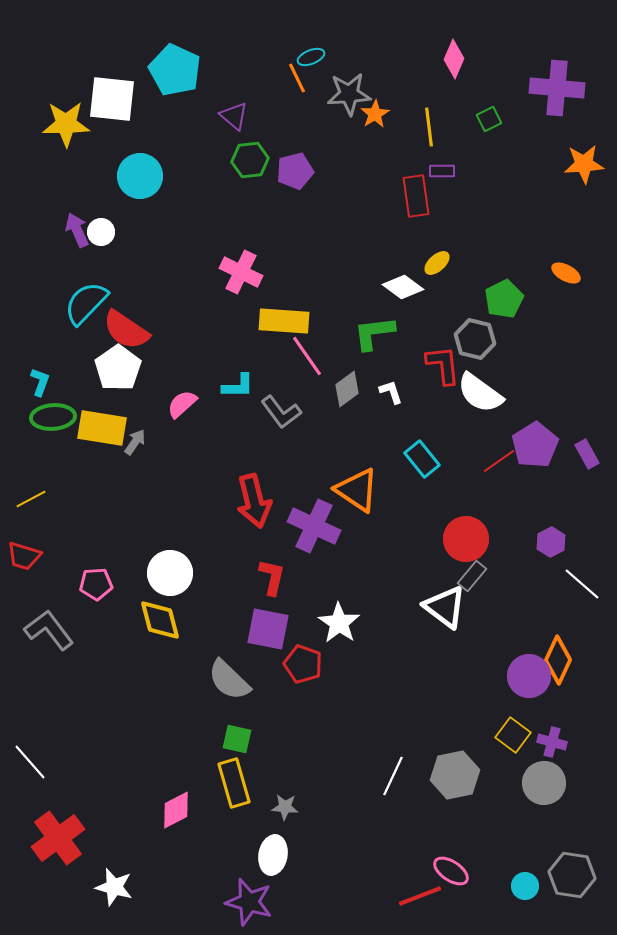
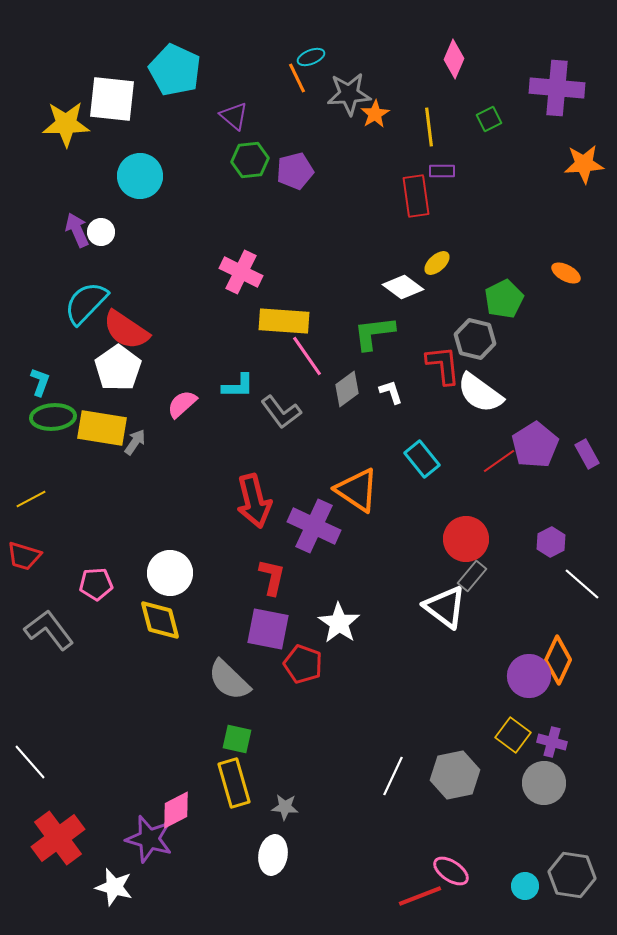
purple star at (249, 902): moved 100 px left, 63 px up
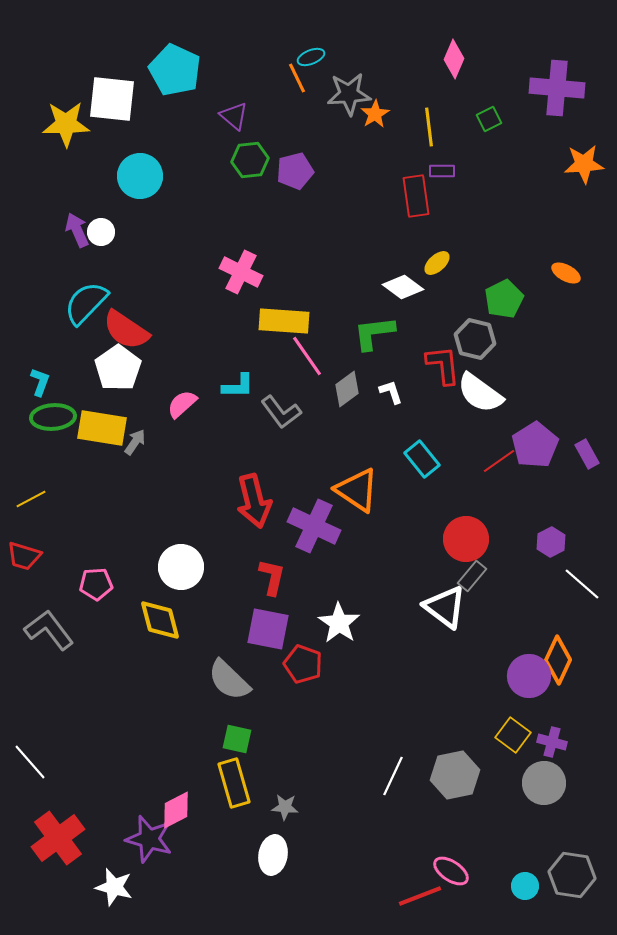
white circle at (170, 573): moved 11 px right, 6 px up
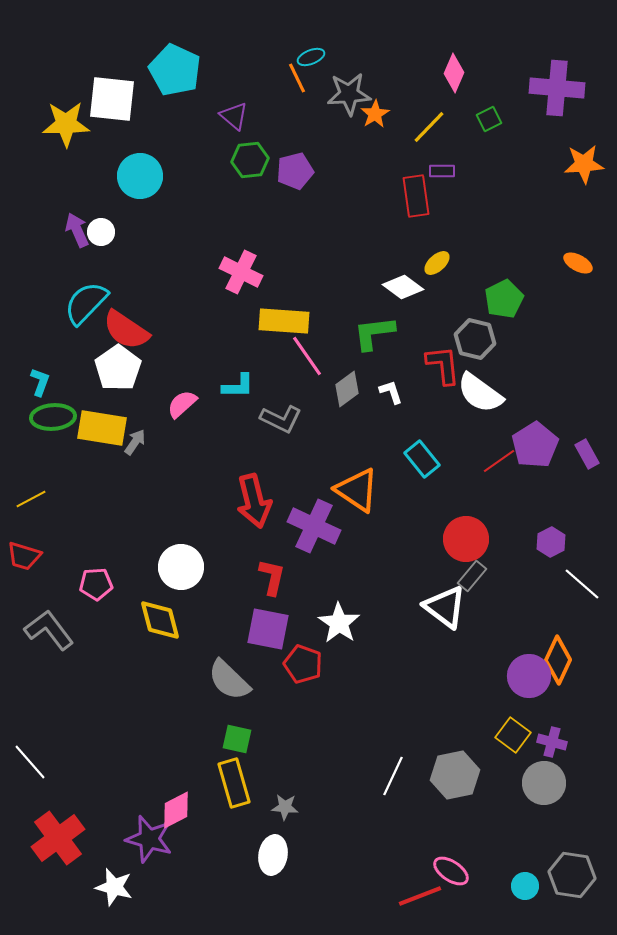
pink diamond at (454, 59): moved 14 px down
yellow line at (429, 127): rotated 51 degrees clockwise
orange ellipse at (566, 273): moved 12 px right, 10 px up
gray L-shape at (281, 412): moved 7 px down; rotated 27 degrees counterclockwise
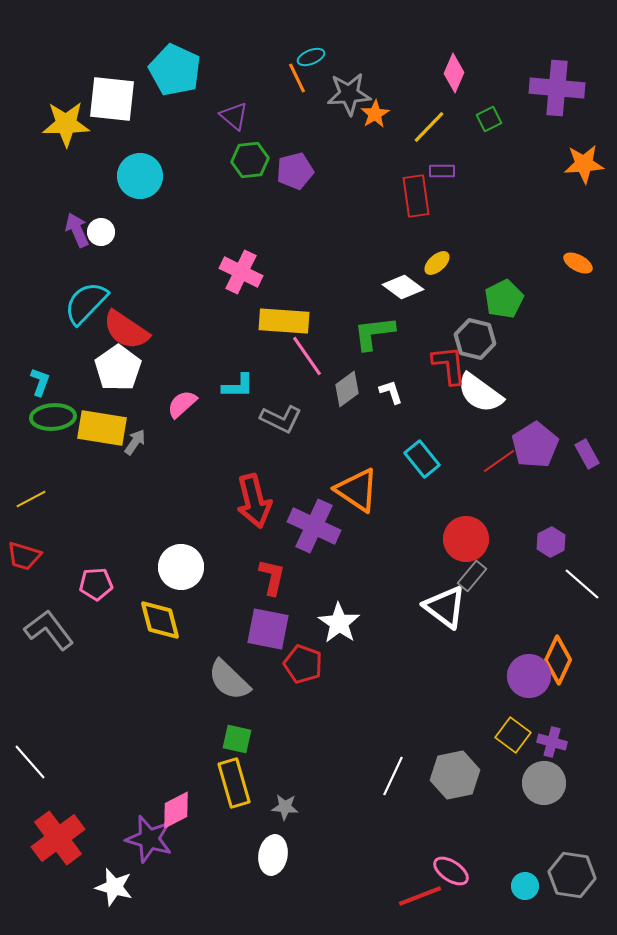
red L-shape at (443, 365): moved 6 px right
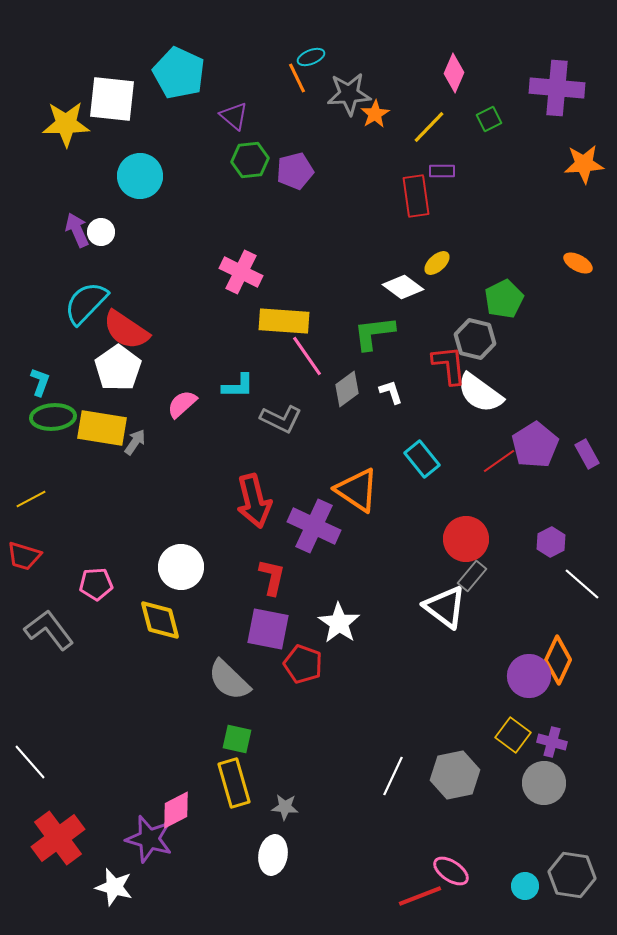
cyan pentagon at (175, 70): moved 4 px right, 3 px down
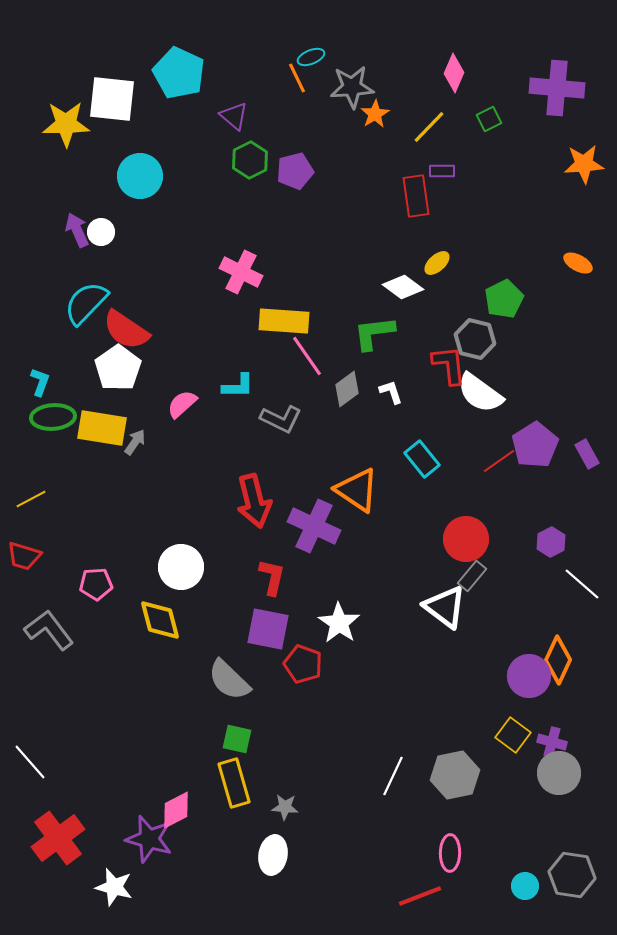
gray star at (349, 94): moved 3 px right, 7 px up
green hexagon at (250, 160): rotated 21 degrees counterclockwise
gray circle at (544, 783): moved 15 px right, 10 px up
pink ellipse at (451, 871): moved 1 px left, 18 px up; rotated 57 degrees clockwise
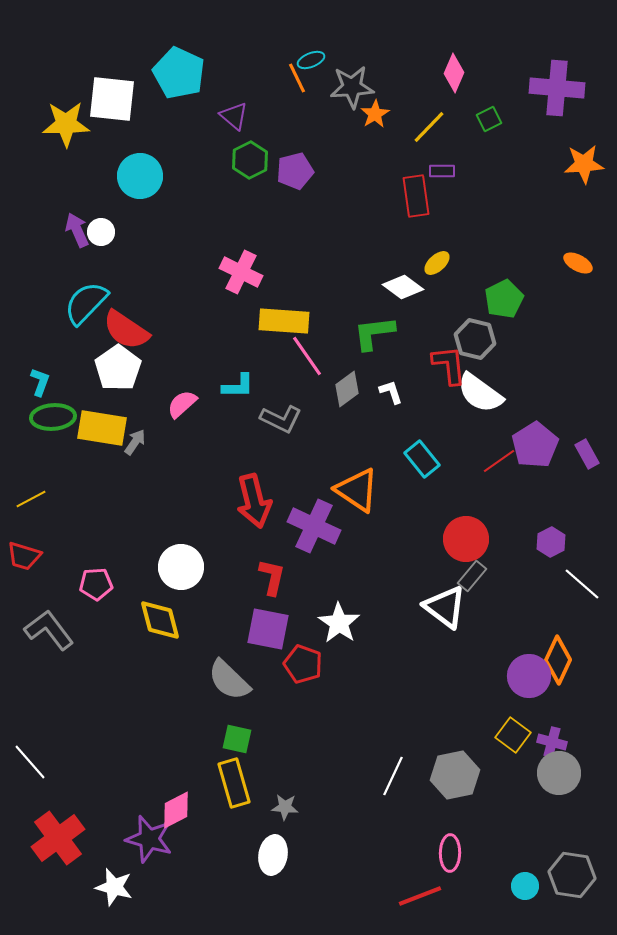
cyan ellipse at (311, 57): moved 3 px down
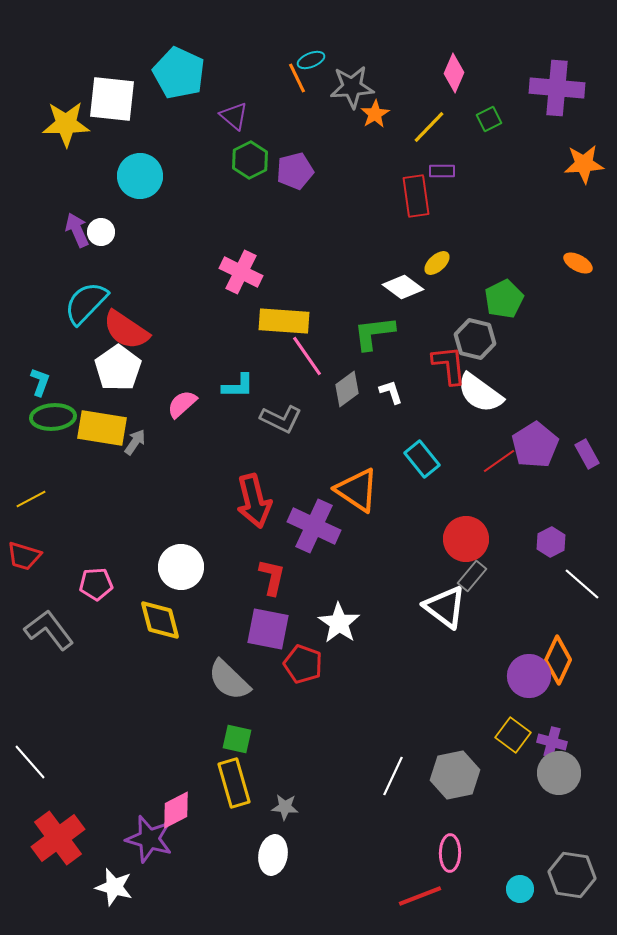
cyan circle at (525, 886): moved 5 px left, 3 px down
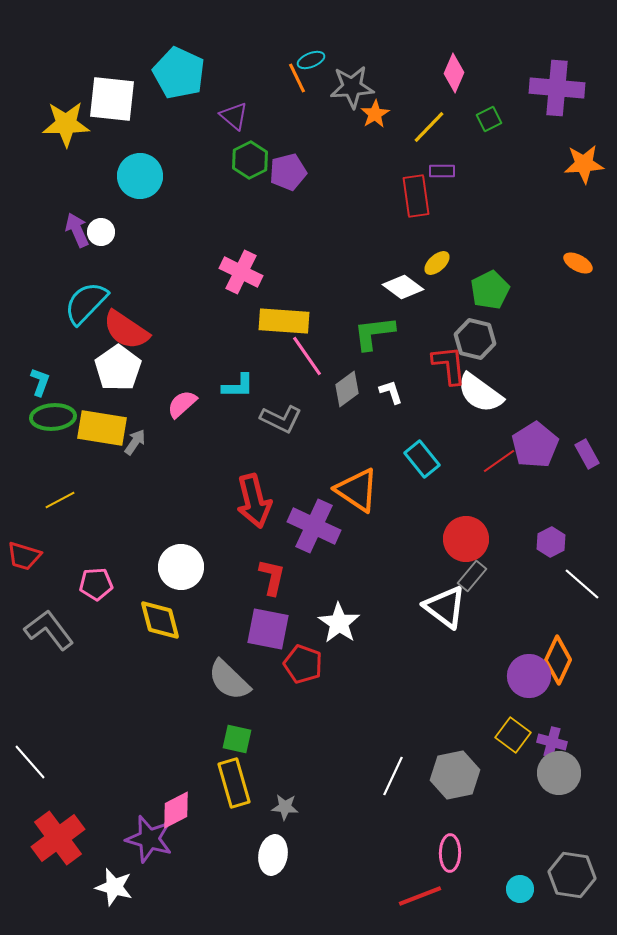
purple pentagon at (295, 171): moved 7 px left, 1 px down
green pentagon at (504, 299): moved 14 px left, 9 px up
yellow line at (31, 499): moved 29 px right, 1 px down
